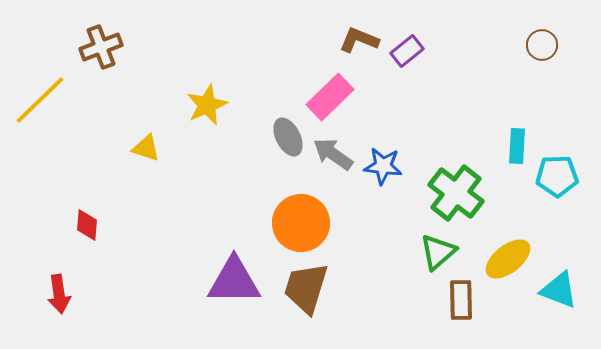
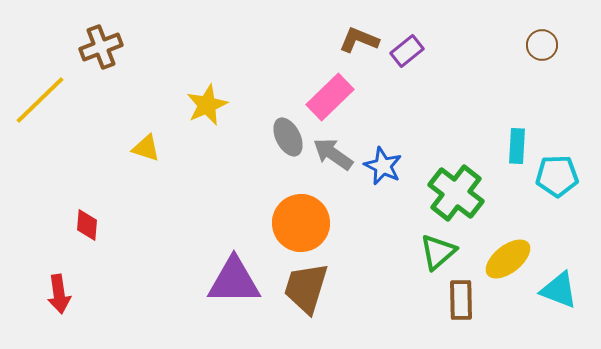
blue star: rotated 18 degrees clockwise
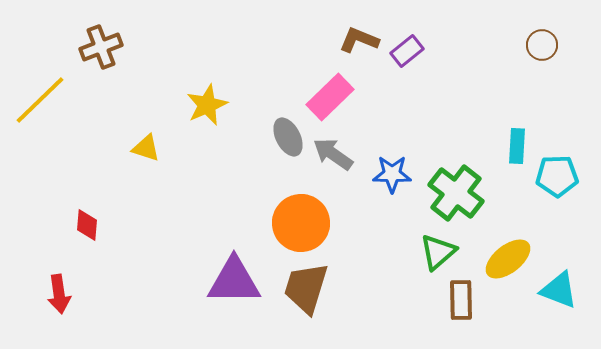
blue star: moved 9 px right, 8 px down; rotated 24 degrees counterclockwise
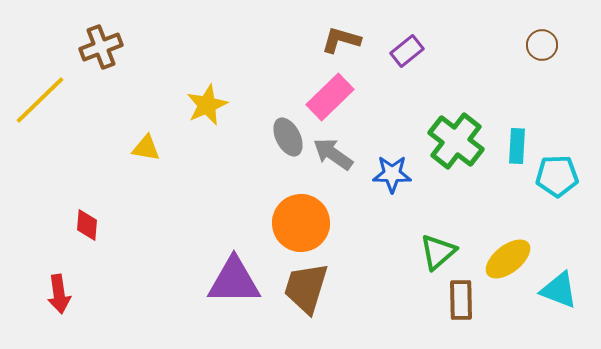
brown L-shape: moved 18 px left; rotated 6 degrees counterclockwise
yellow triangle: rotated 8 degrees counterclockwise
green cross: moved 52 px up
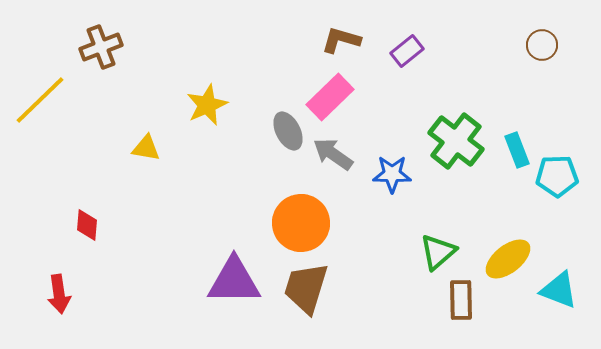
gray ellipse: moved 6 px up
cyan rectangle: moved 4 px down; rotated 24 degrees counterclockwise
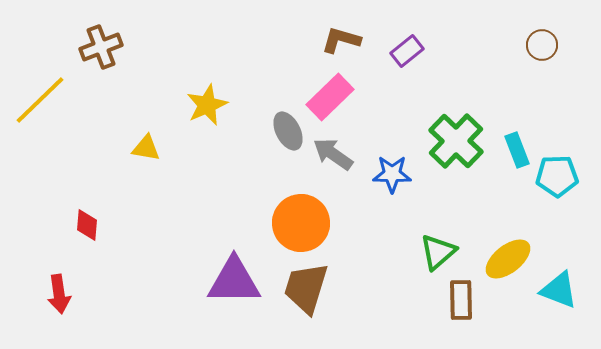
green cross: rotated 6 degrees clockwise
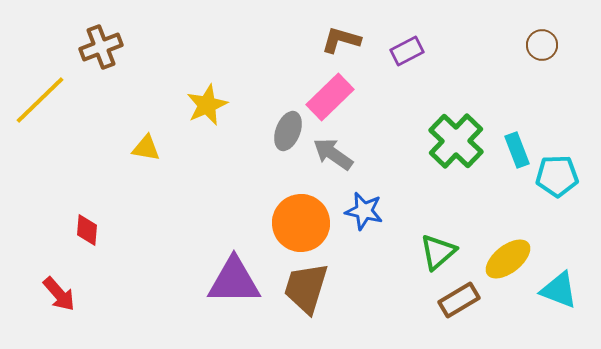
purple rectangle: rotated 12 degrees clockwise
gray ellipse: rotated 48 degrees clockwise
blue star: moved 28 px left, 37 px down; rotated 12 degrees clockwise
red diamond: moved 5 px down
red arrow: rotated 33 degrees counterclockwise
brown rectangle: moved 2 px left; rotated 60 degrees clockwise
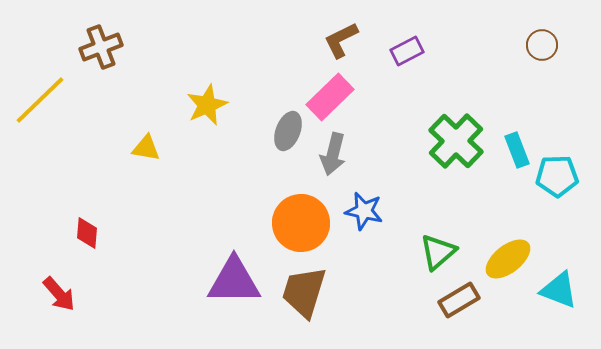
brown L-shape: rotated 42 degrees counterclockwise
gray arrow: rotated 111 degrees counterclockwise
red diamond: moved 3 px down
brown trapezoid: moved 2 px left, 4 px down
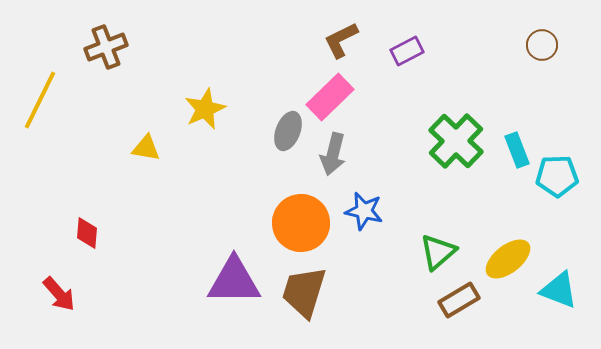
brown cross: moved 5 px right
yellow line: rotated 20 degrees counterclockwise
yellow star: moved 2 px left, 4 px down
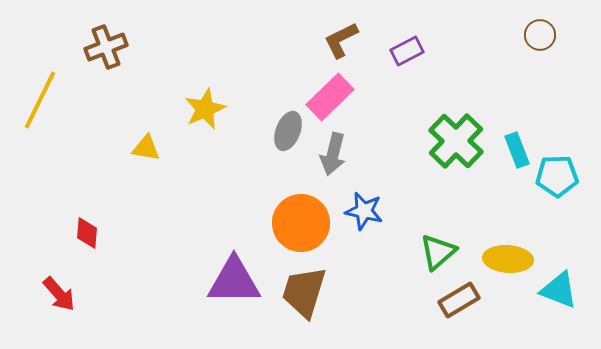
brown circle: moved 2 px left, 10 px up
yellow ellipse: rotated 42 degrees clockwise
